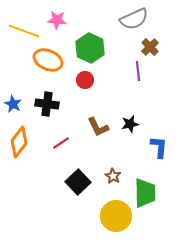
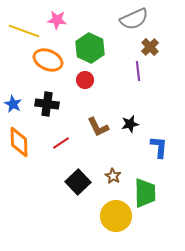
orange diamond: rotated 40 degrees counterclockwise
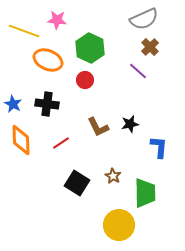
gray semicircle: moved 10 px right
purple line: rotated 42 degrees counterclockwise
orange diamond: moved 2 px right, 2 px up
black square: moved 1 px left, 1 px down; rotated 15 degrees counterclockwise
yellow circle: moved 3 px right, 9 px down
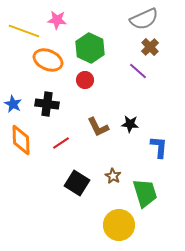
black star: rotated 18 degrees clockwise
green trapezoid: rotated 16 degrees counterclockwise
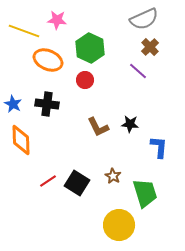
red line: moved 13 px left, 38 px down
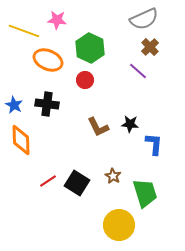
blue star: moved 1 px right, 1 px down
blue L-shape: moved 5 px left, 3 px up
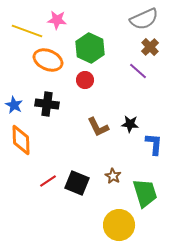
yellow line: moved 3 px right
black square: rotated 10 degrees counterclockwise
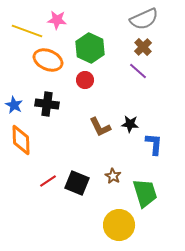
brown cross: moved 7 px left
brown L-shape: moved 2 px right
